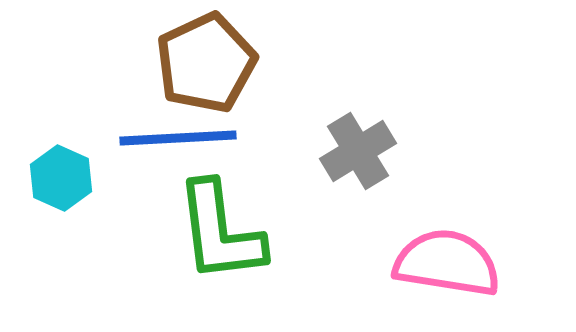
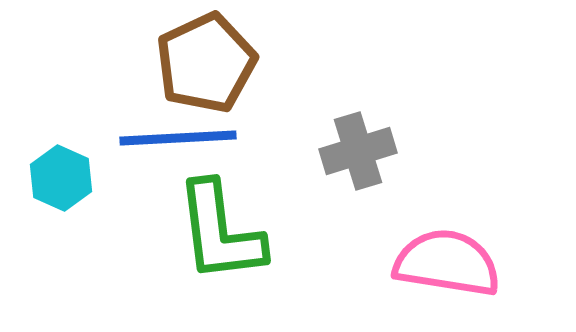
gray cross: rotated 14 degrees clockwise
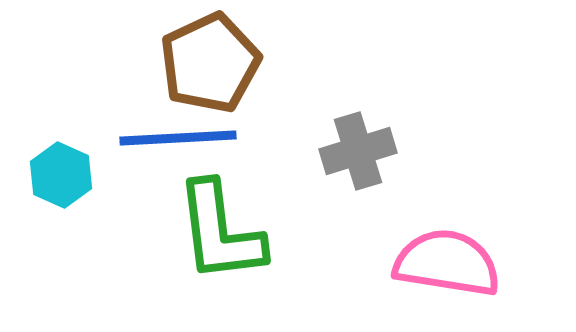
brown pentagon: moved 4 px right
cyan hexagon: moved 3 px up
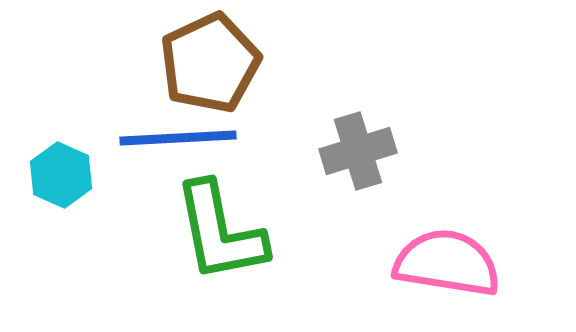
green L-shape: rotated 4 degrees counterclockwise
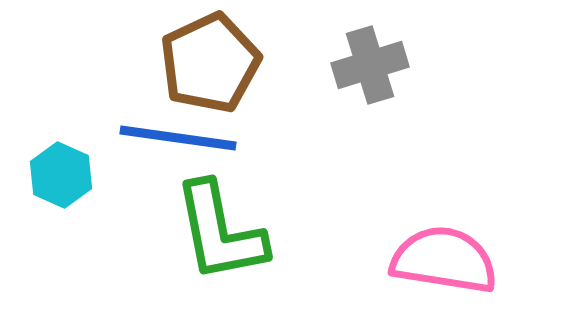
blue line: rotated 11 degrees clockwise
gray cross: moved 12 px right, 86 px up
pink semicircle: moved 3 px left, 3 px up
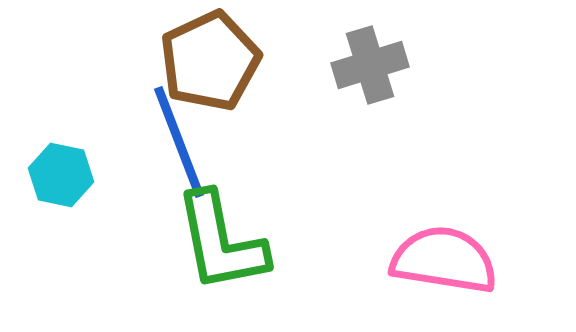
brown pentagon: moved 2 px up
blue line: moved 1 px right, 4 px down; rotated 61 degrees clockwise
cyan hexagon: rotated 12 degrees counterclockwise
green L-shape: moved 1 px right, 10 px down
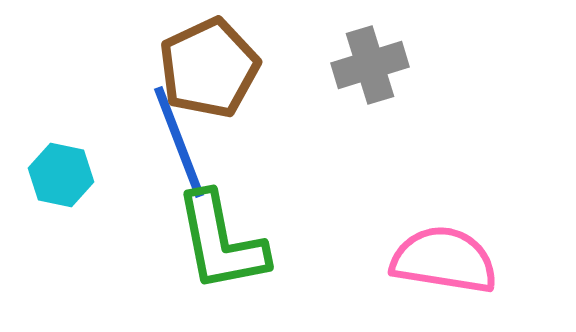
brown pentagon: moved 1 px left, 7 px down
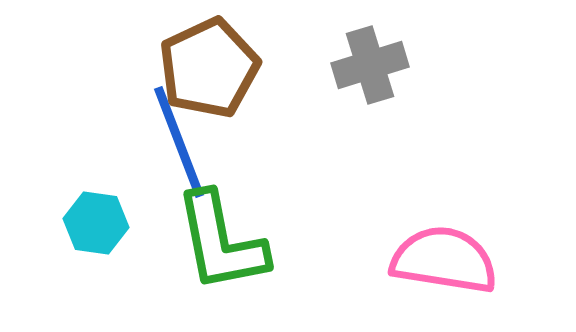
cyan hexagon: moved 35 px right, 48 px down; rotated 4 degrees counterclockwise
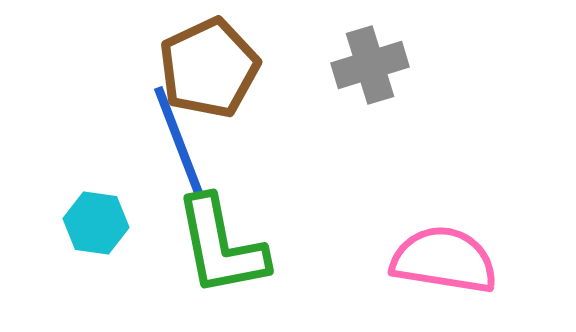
green L-shape: moved 4 px down
